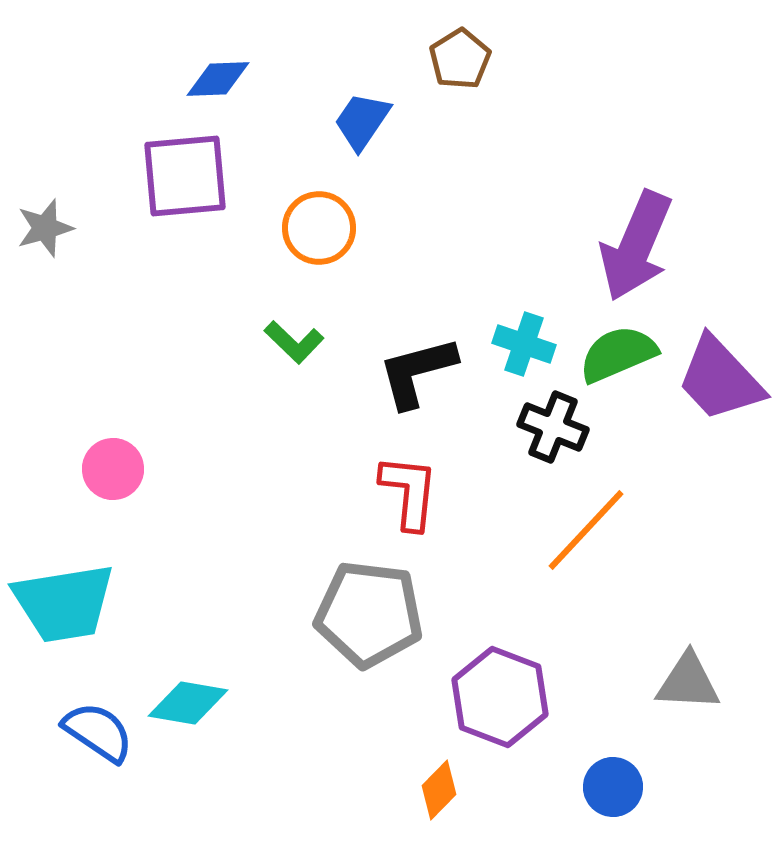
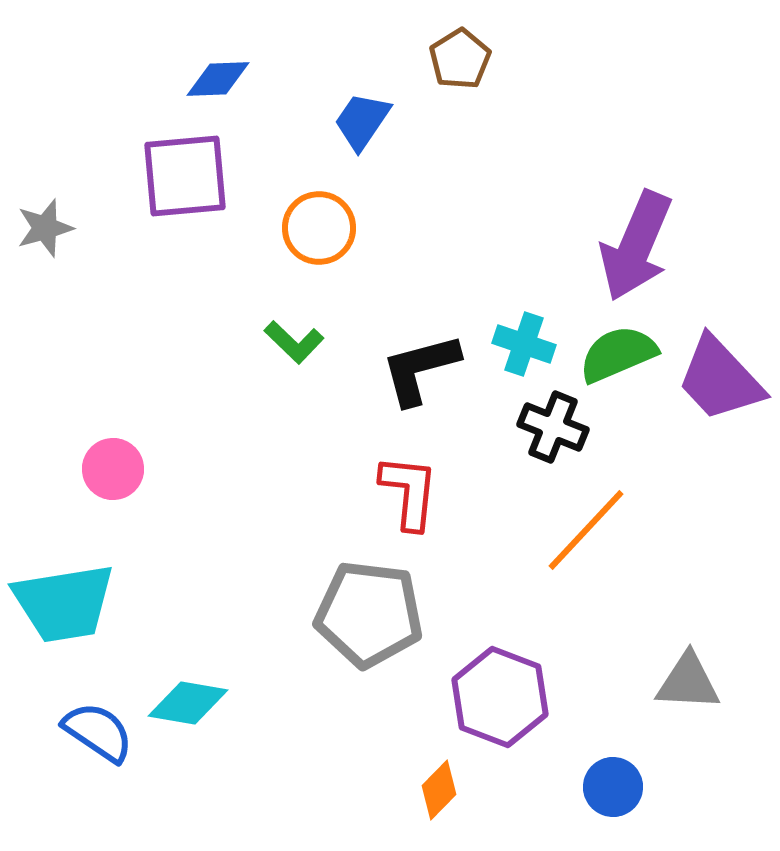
black L-shape: moved 3 px right, 3 px up
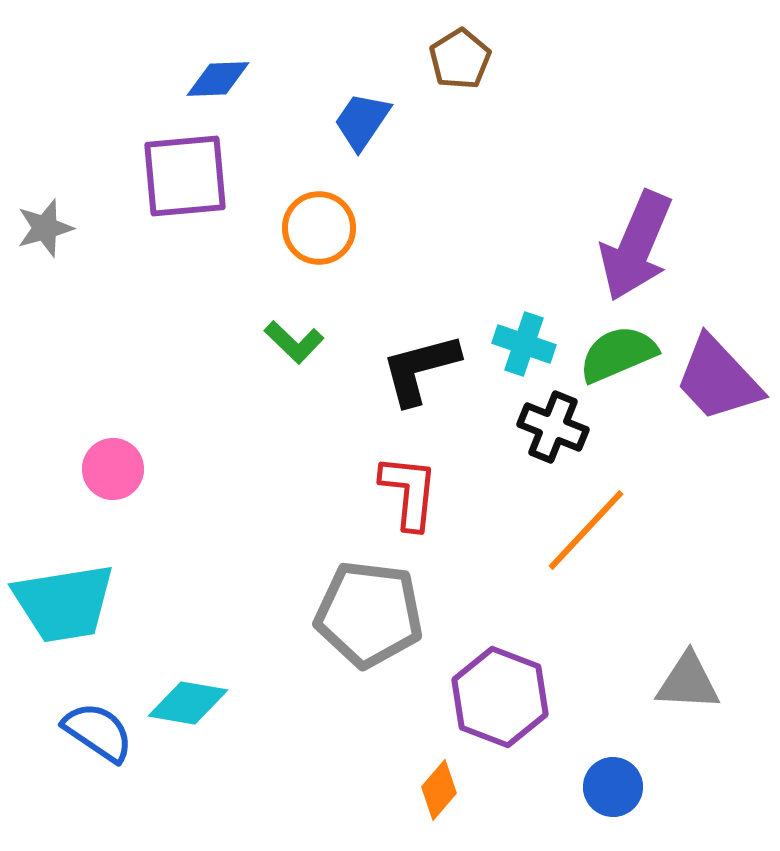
purple trapezoid: moved 2 px left
orange diamond: rotated 4 degrees counterclockwise
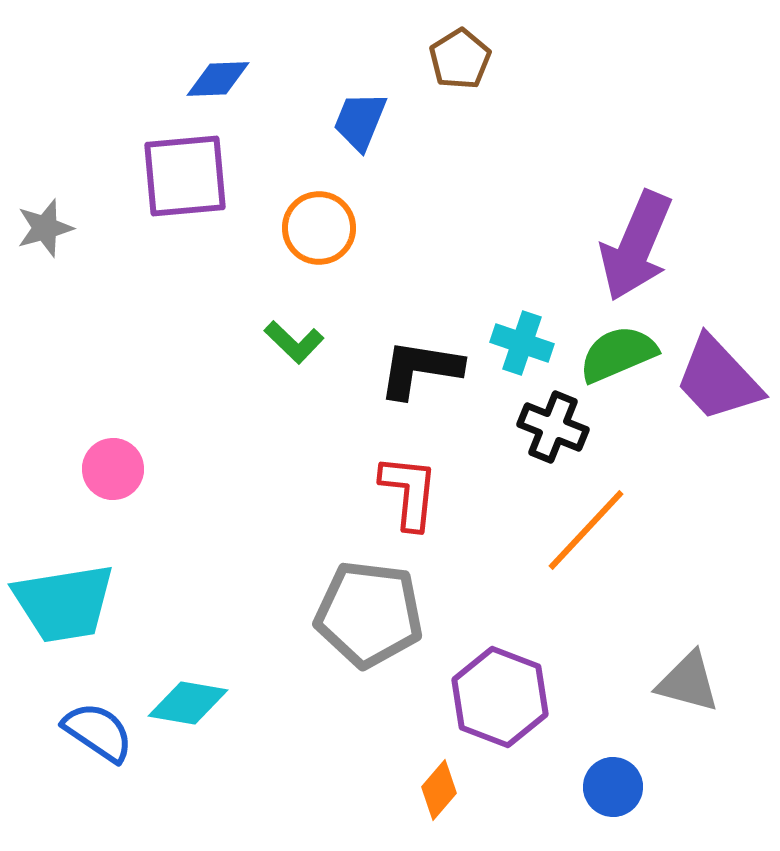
blue trapezoid: moved 2 px left; rotated 12 degrees counterclockwise
cyan cross: moved 2 px left, 1 px up
black L-shape: rotated 24 degrees clockwise
gray triangle: rotated 12 degrees clockwise
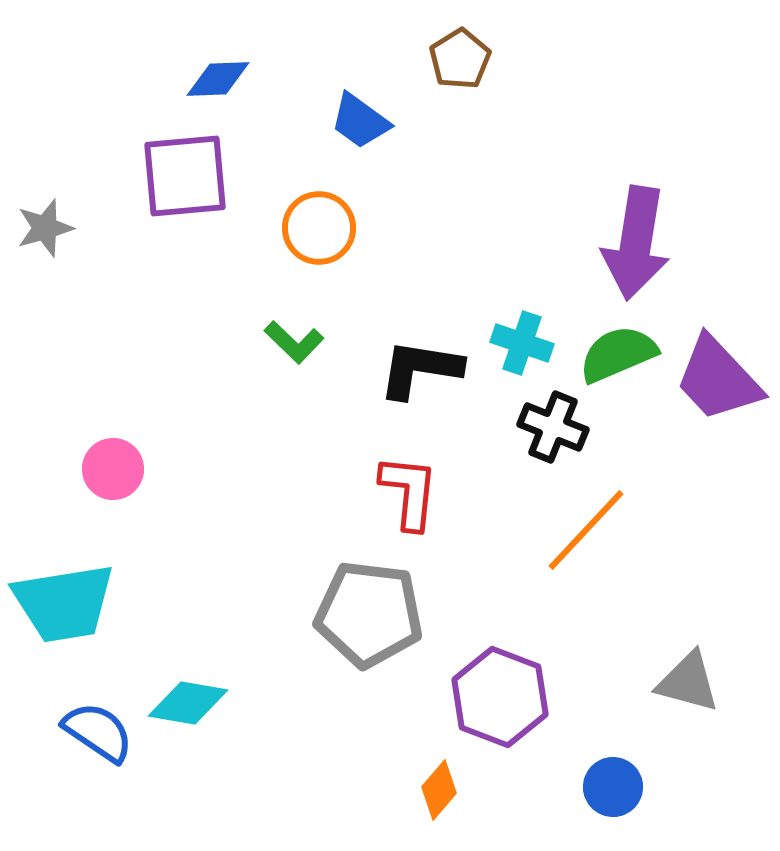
blue trapezoid: rotated 76 degrees counterclockwise
purple arrow: moved 3 px up; rotated 14 degrees counterclockwise
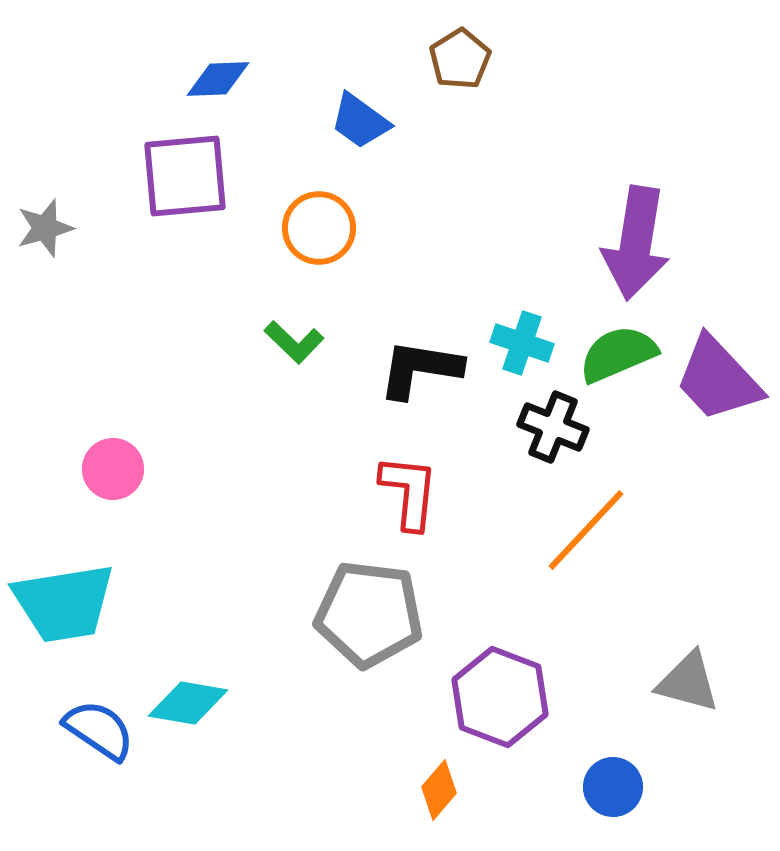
blue semicircle: moved 1 px right, 2 px up
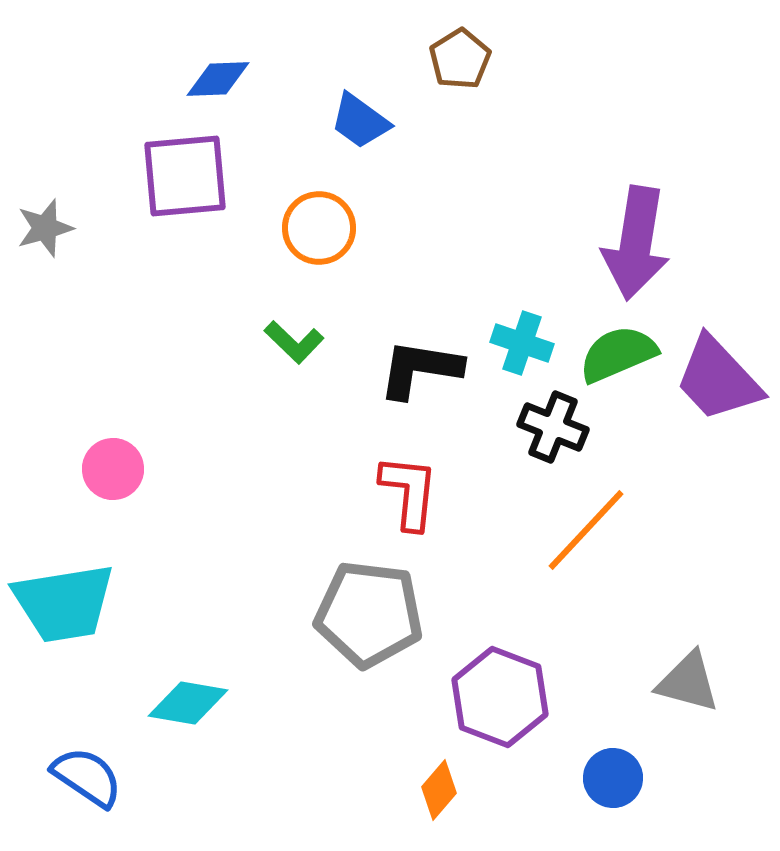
blue semicircle: moved 12 px left, 47 px down
blue circle: moved 9 px up
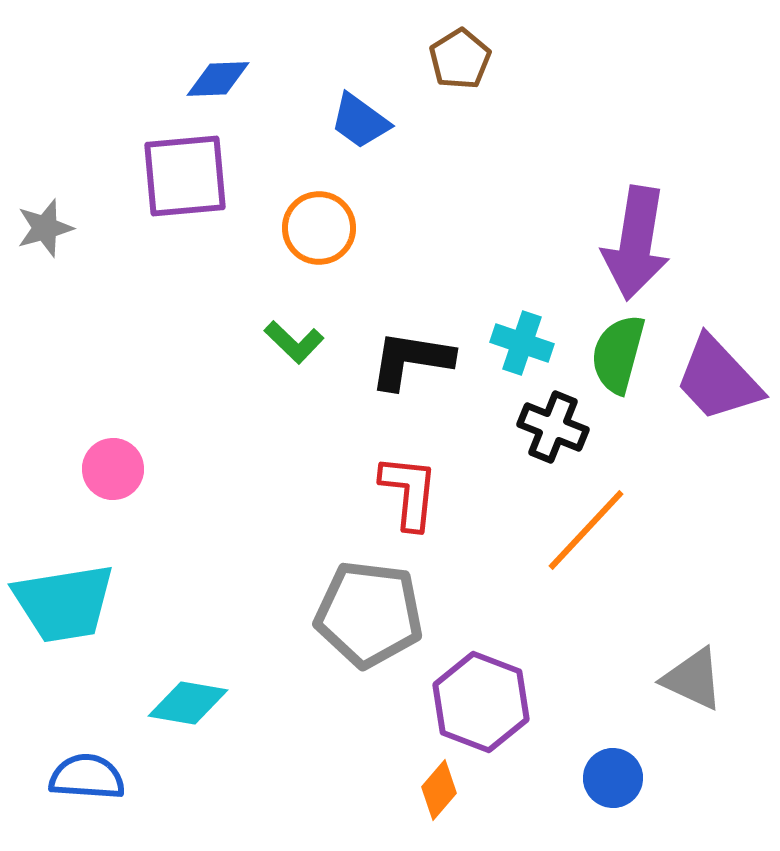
green semicircle: rotated 52 degrees counterclockwise
black L-shape: moved 9 px left, 9 px up
gray triangle: moved 5 px right, 3 px up; rotated 10 degrees clockwise
purple hexagon: moved 19 px left, 5 px down
blue semicircle: rotated 30 degrees counterclockwise
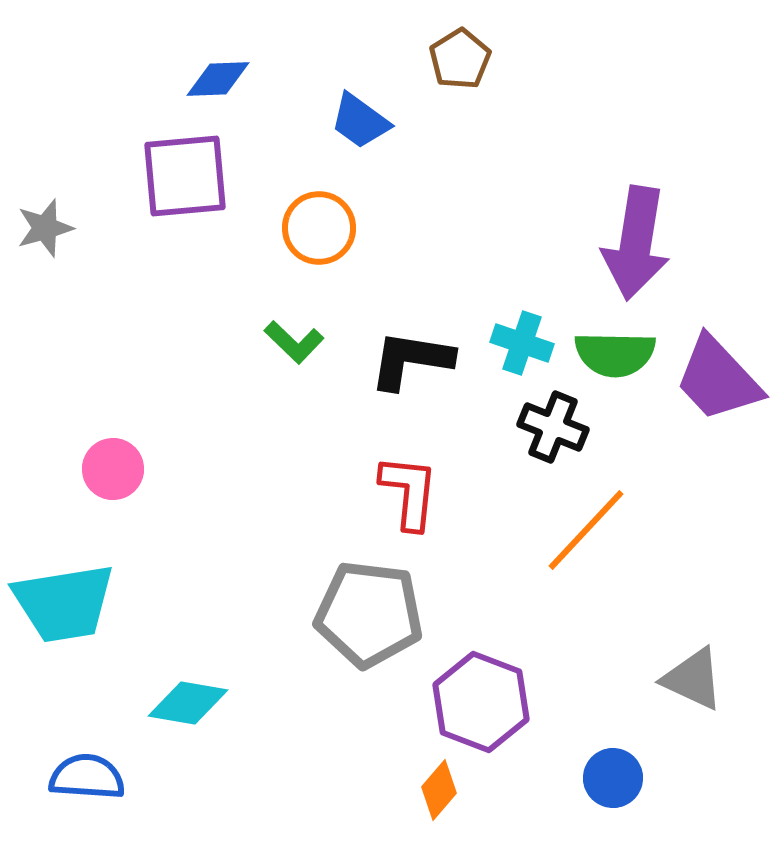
green semicircle: moved 3 px left; rotated 104 degrees counterclockwise
